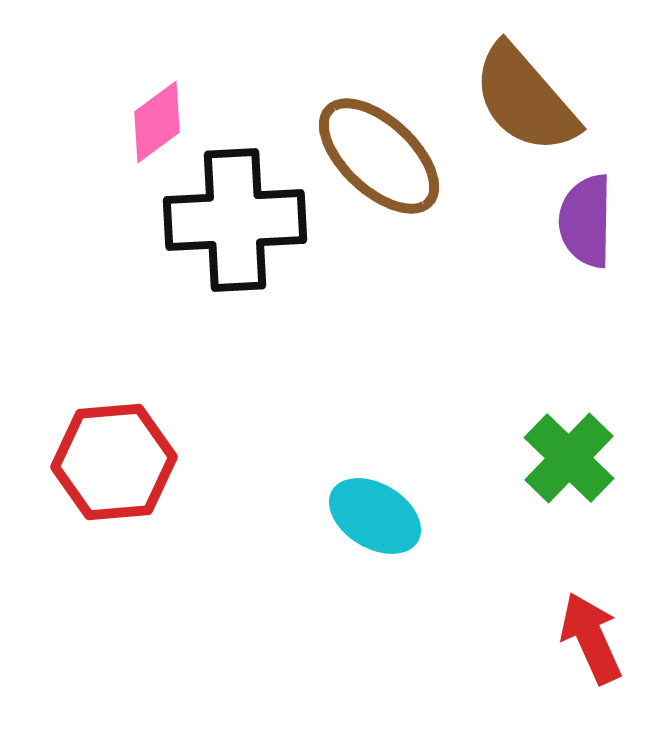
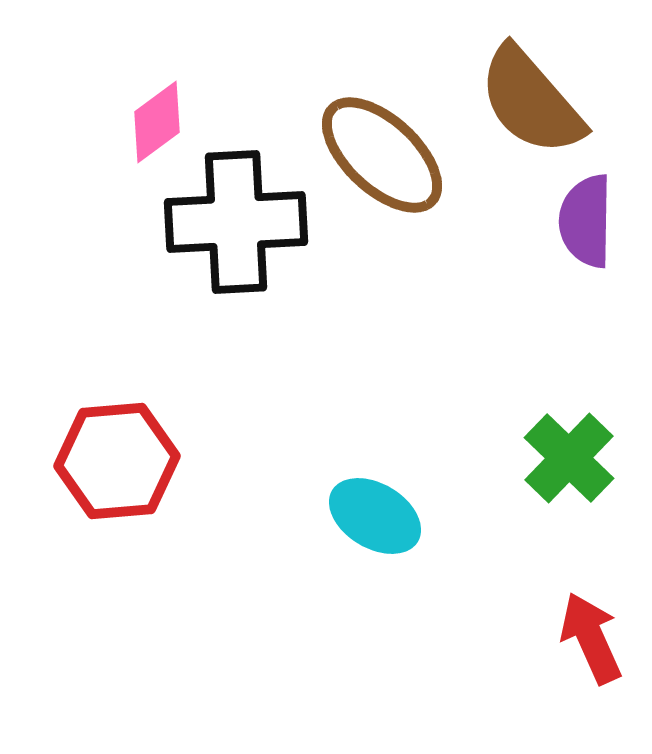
brown semicircle: moved 6 px right, 2 px down
brown ellipse: moved 3 px right, 1 px up
black cross: moved 1 px right, 2 px down
red hexagon: moved 3 px right, 1 px up
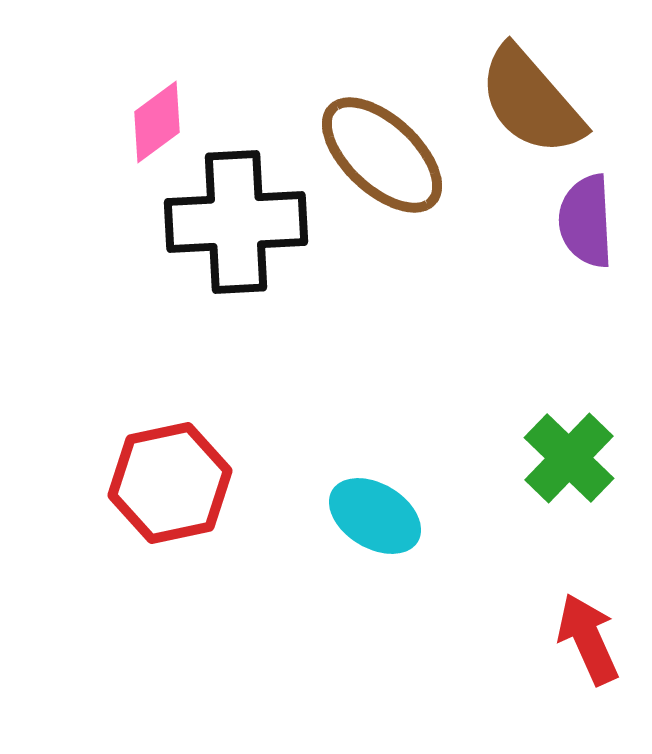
purple semicircle: rotated 4 degrees counterclockwise
red hexagon: moved 53 px right, 22 px down; rotated 7 degrees counterclockwise
red arrow: moved 3 px left, 1 px down
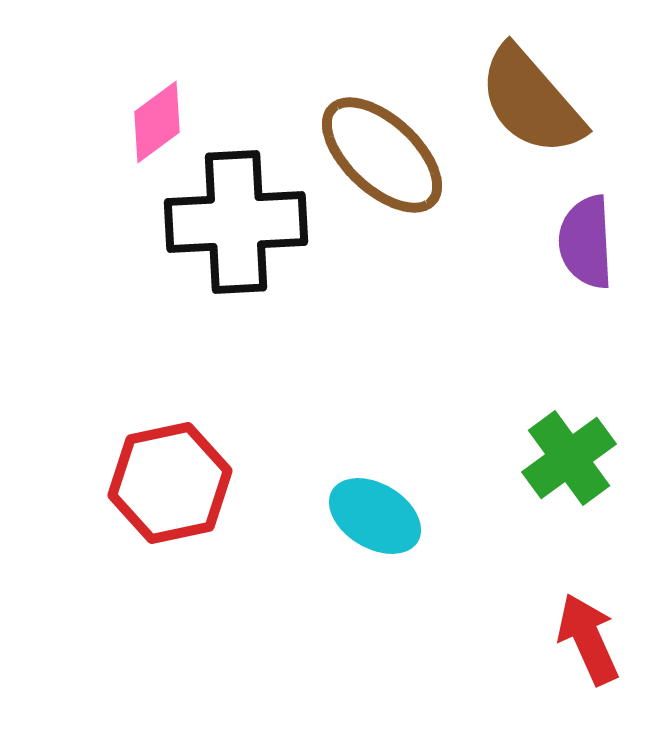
purple semicircle: moved 21 px down
green cross: rotated 10 degrees clockwise
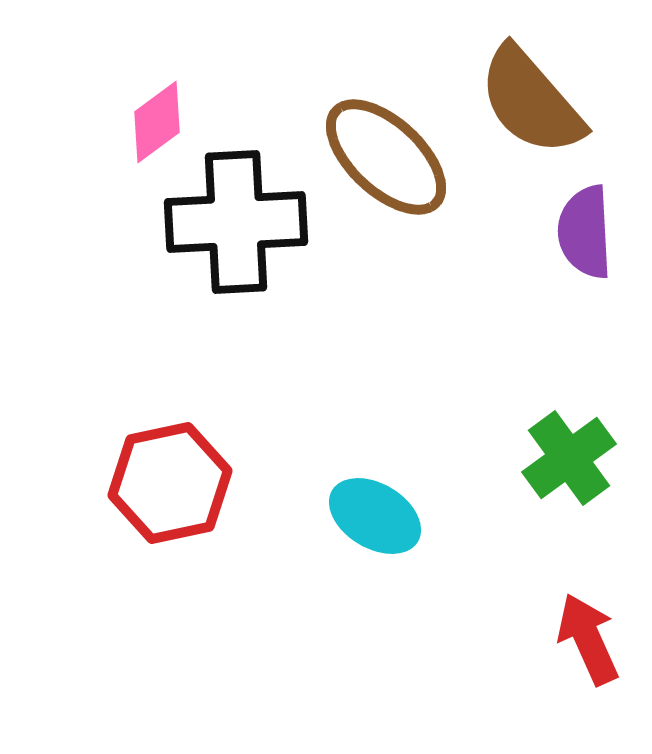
brown ellipse: moved 4 px right, 2 px down
purple semicircle: moved 1 px left, 10 px up
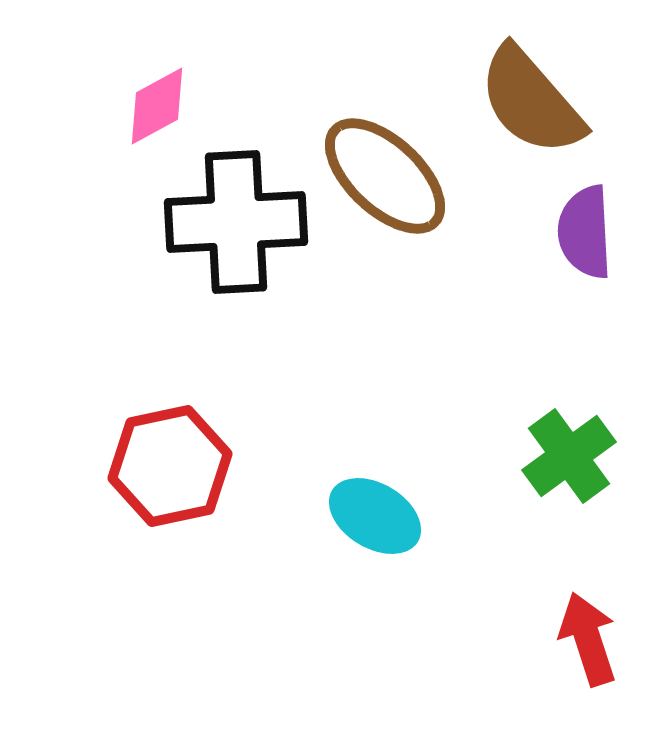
pink diamond: moved 16 px up; rotated 8 degrees clockwise
brown ellipse: moved 1 px left, 19 px down
green cross: moved 2 px up
red hexagon: moved 17 px up
red arrow: rotated 6 degrees clockwise
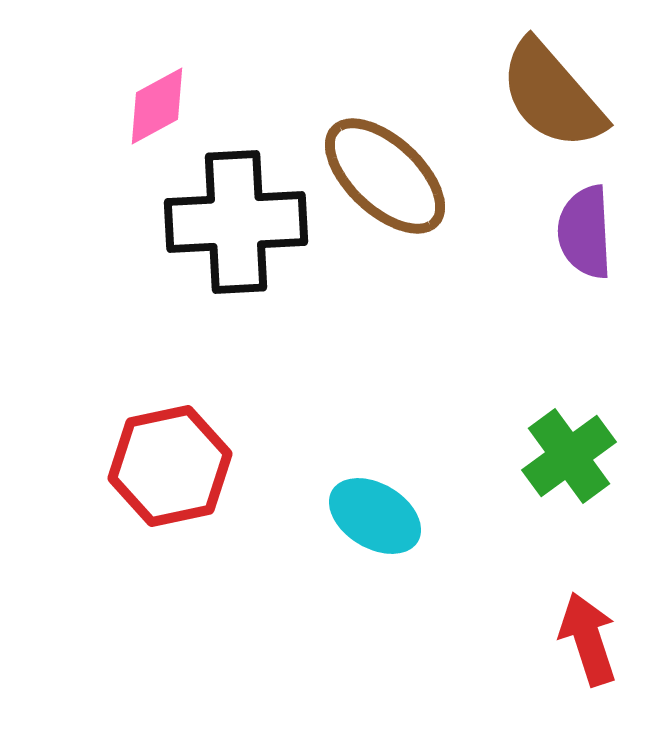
brown semicircle: moved 21 px right, 6 px up
